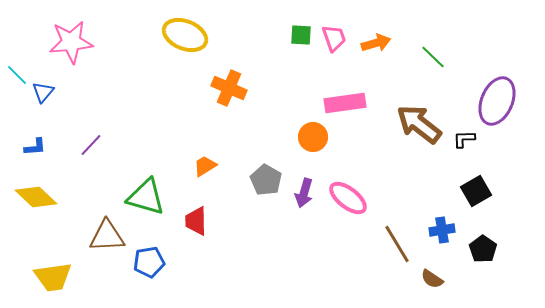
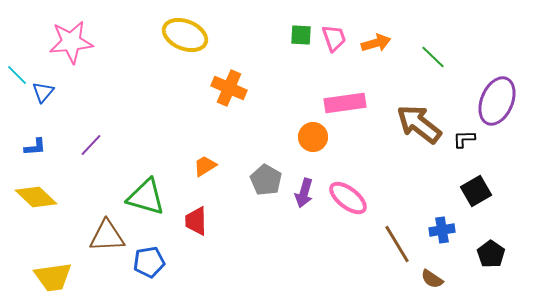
black pentagon: moved 8 px right, 5 px down
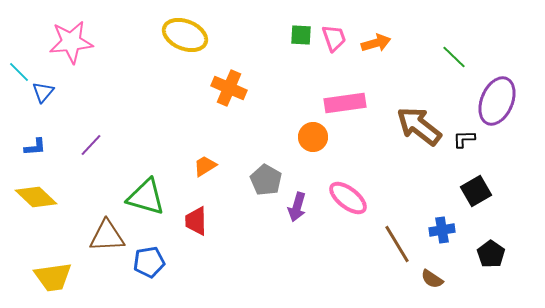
green line: moved 21 px right
cyan line: moved 2 px right, 3 px up
brown arrow: moved 2 px down
purple arrow: moved 7 px left, 14 px down
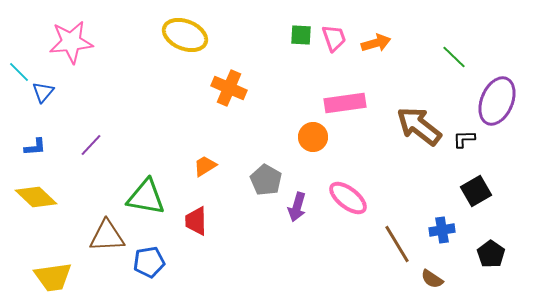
green triangle: rotated 6 degrees counterclockwise
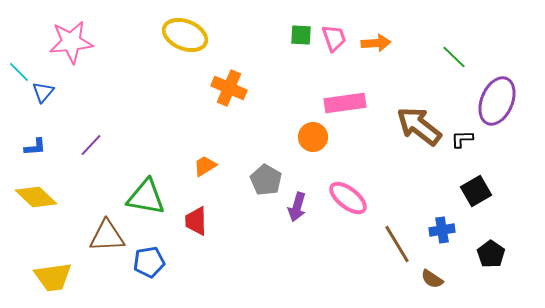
orange arrow: rotated 12 degrees clockwise
black L-shape: moved 2 px left
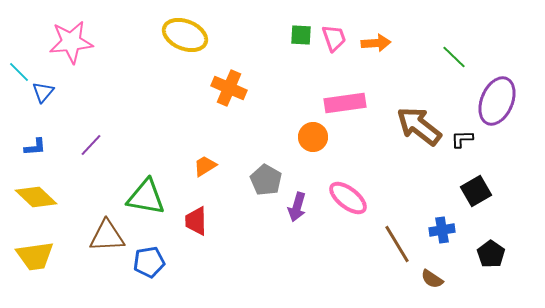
yellow trapezoid: moved 18 px left, 21 px up
